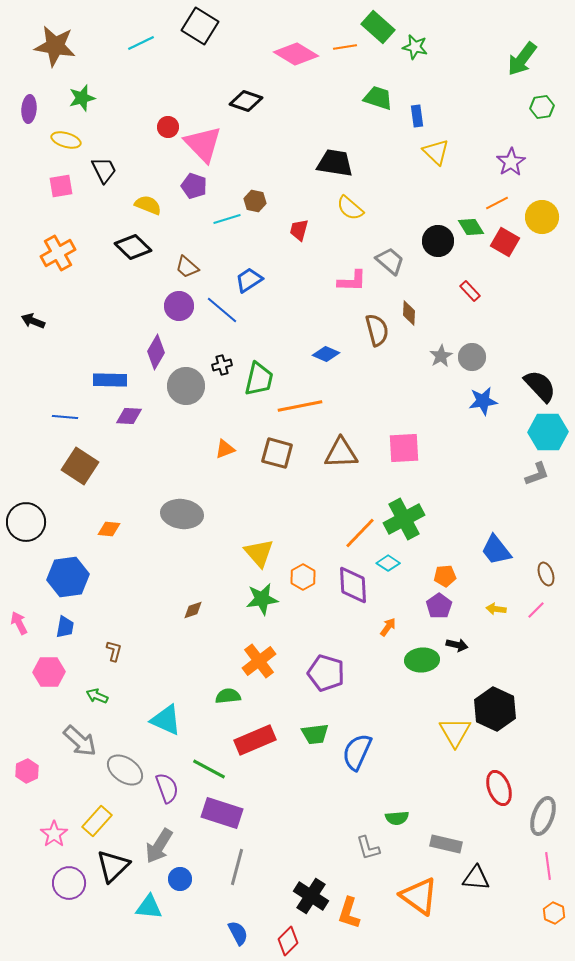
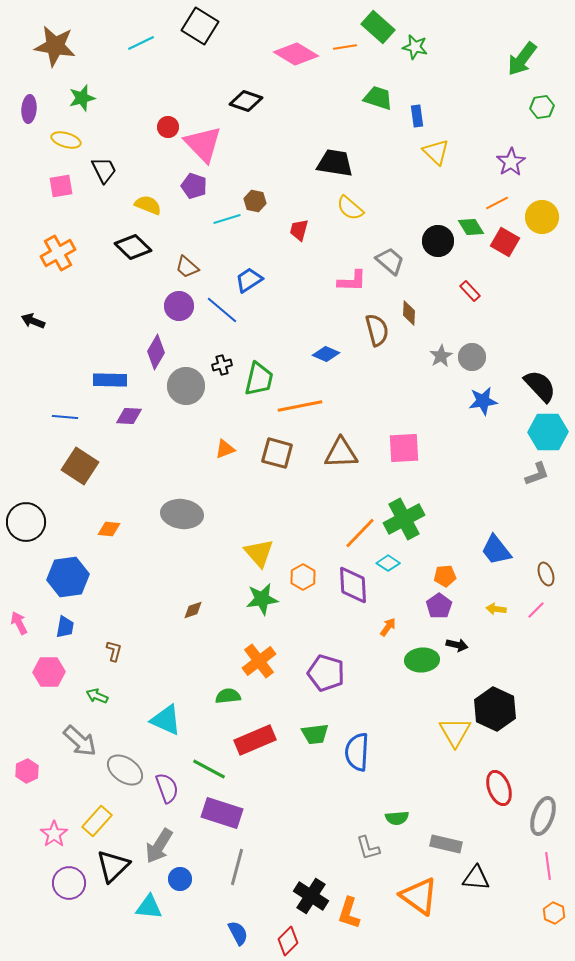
blue semicircle at (357, 752): rotated 21 degrees counterclockwise
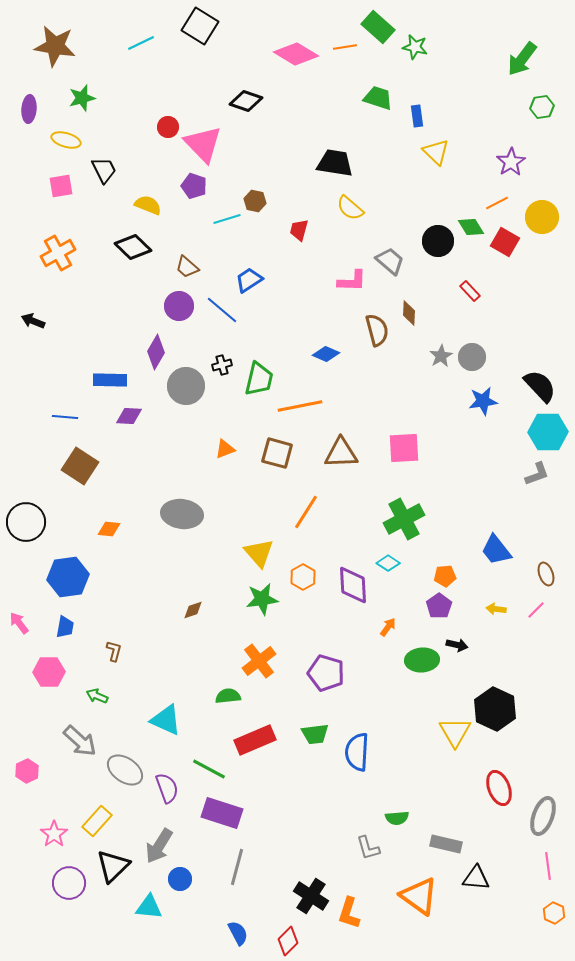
orange line at (360, 533): moved 54 px left, 21 px up; rotated 12 degrees counterclockwise
pink arrow at (19, 623): rotated 10 degrees counterclockwise
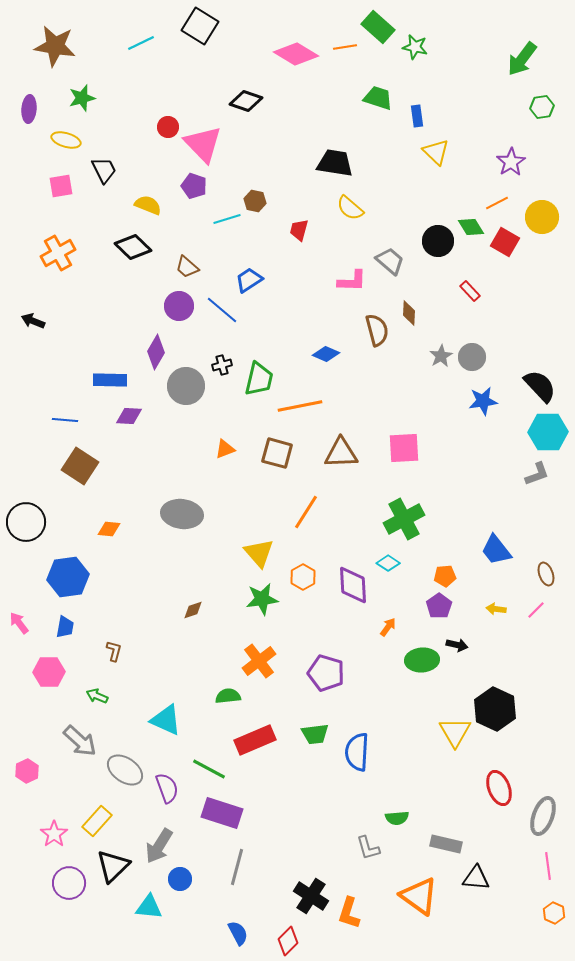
blue line at (65, 417): moved 3 px down
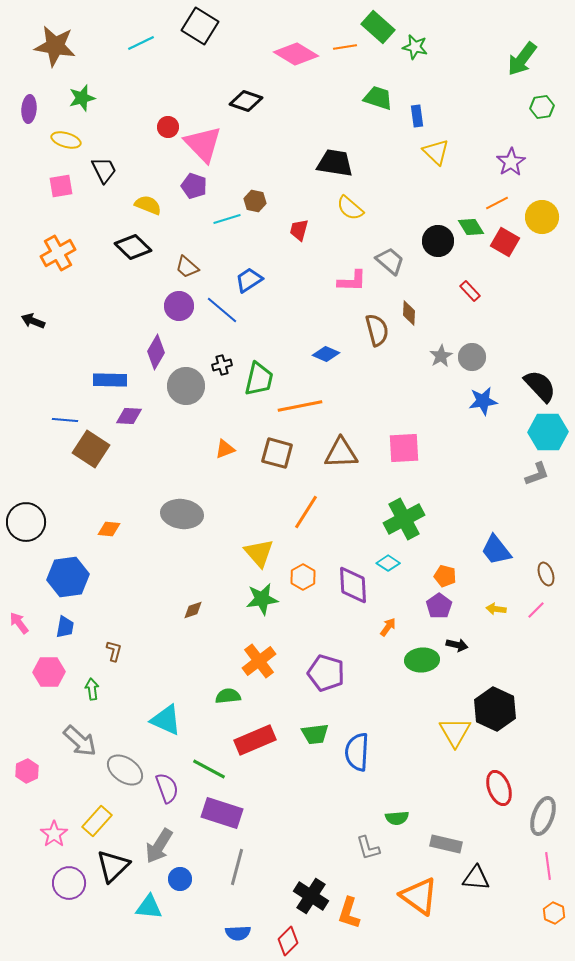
brown square at (80, 466): moved 11 px right, 17 px up
orange pentagon at (445, 576): rotated 20 degrees clockwise
green arrow at (97, 696): moved 5 px left, 7 px up; rotated 60 degrees clockwise
blue semicircle at (238, 933): rotated 115 degrees clockwise
